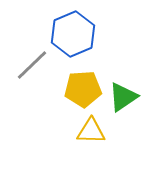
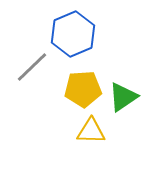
gray line: moved 2 px down
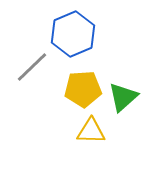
green triangle: rotated 8 degrees counterclockwise
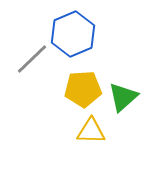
gray line: moved 8 px up
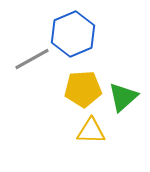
gray line: rotated 15 degrees clockwise
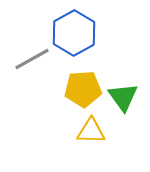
blue hexagon: moved 1 px right, 1 px up; rotated 6 degrees counterclockwise
green triangle: rotated 24 degrees counterclockwise
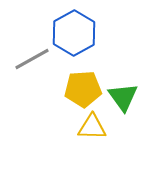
yellow triangle: moved 1 px right, 4 px up
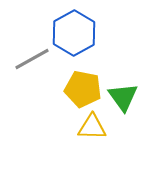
yellow pentagon: rotated 15 degrees clockwise
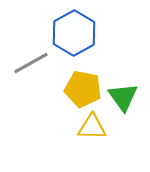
gray line: moved 1 px left, 4 px down
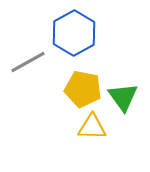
gray line: moved 3 px left, 1 px up
